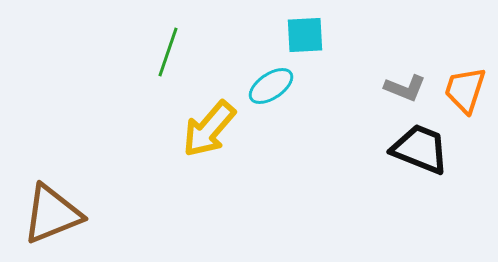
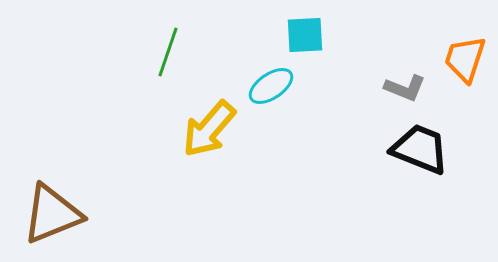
orange trapezoid: moved 31 px up
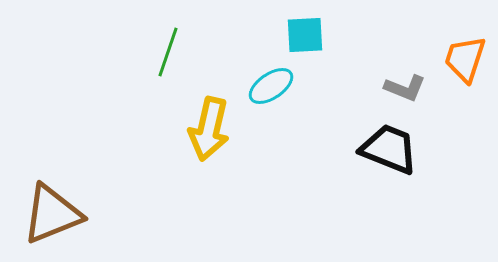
yellow arrow: rotated 28 degrees counterclockwise
black trapezoid: moved 31 px left
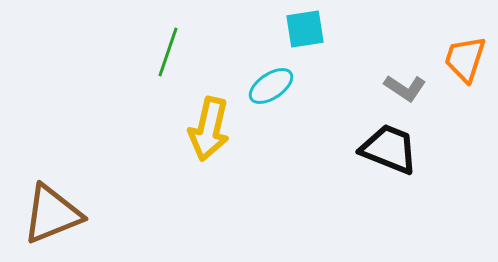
cyan square: moved 6 px up; rotated 6 degrees counterclockwise
gray L-shape: rotated 12 degrees clockwise
